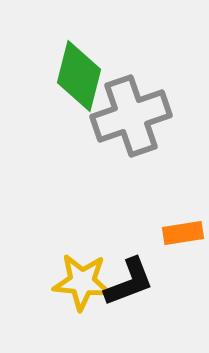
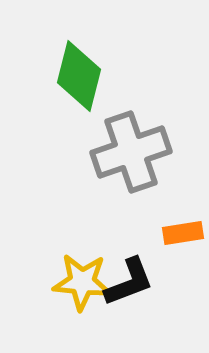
gray cross: moved 36 px down
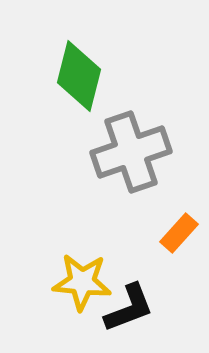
orange rectangle: moved 4 px left; rotated 39 degrees counterclockwise
black L-shape: moved 26 px down
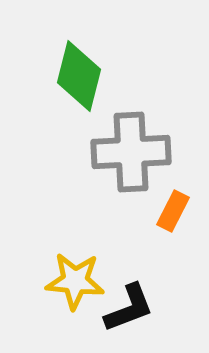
gray cross: rotated 16 degrees clockwise
orange rectangle: moved 6 px left, 22 px up; rotated 15 degrees counterclockwise
yellow star: moved 7 px left, 1 px up
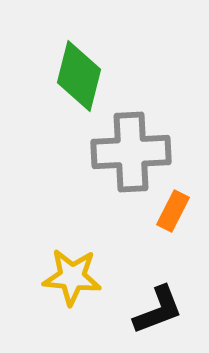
yellow star: moved 3 px left, 4 px up
black L-shape: moved 29 px right, 2 px down
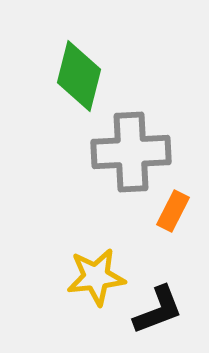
yellow star: moved 24 px right; rotated 12 degrees counterclockwise
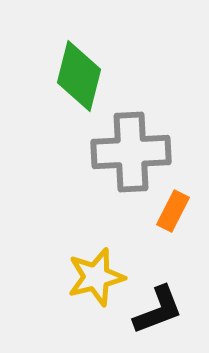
yellow star: rotated 8 degrees counterclockwise
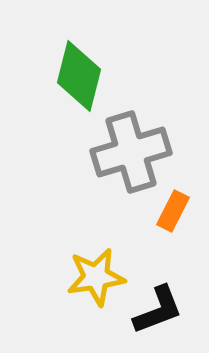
gray cross: rotated 14 degrees counterclockwise
yellow star: rotated 6 degrees clockwise
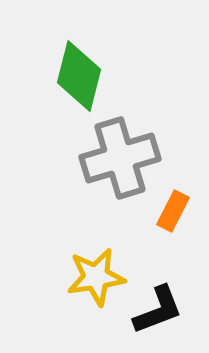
gray cross: moved 11 px left, 6 px down
